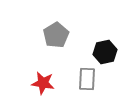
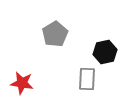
gray pentagon: moved 1 px left, 1 px up
red star: moved 21 px left
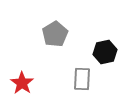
gray rectangle: moved 5 px left
red star: rotated 25 degrees clockwise
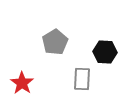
gray pentagon: moved 8 px down
black hexagon: rotated 15 degrees clockwise
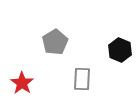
black hexagon: moved 15 px right, 2 px up; rotated 20 degrees clockwise
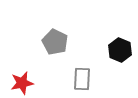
gray pentagon: rotated 15 degrees counterclockwise
red star: rotated 25 degrees clockwise
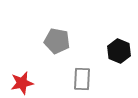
gray pentagon: moved 2 px right, 1 px up; rotated 15 degrees counterclockwise
black hexagon: moved 1 px left, 1 px down
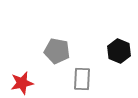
gray pentagon: moved 10 px down
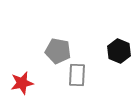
gray pentagon: moved 1 px right
gray rectangle: moved 5 px left, 4 px up
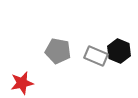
gray rectangle: moved 19 px right, 19 px up; rotated 70 degrees counterclockwise
